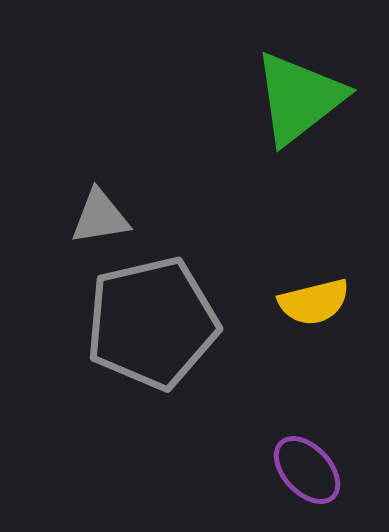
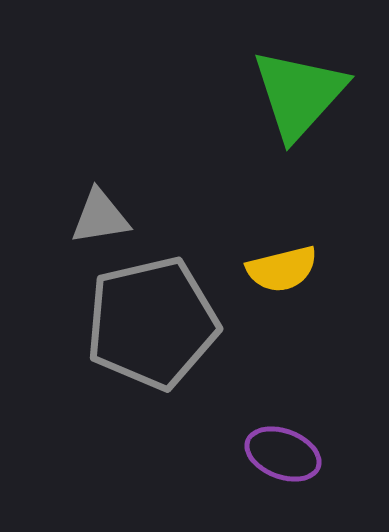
green triangle: moved 4 px up; rotated 10 degrees counterclockwise
yellow semicircle: moved 32 px left, 33 px up
purple ellipse: moved 24 px left, 16 px up; rotated 26 degrees counterclockwise
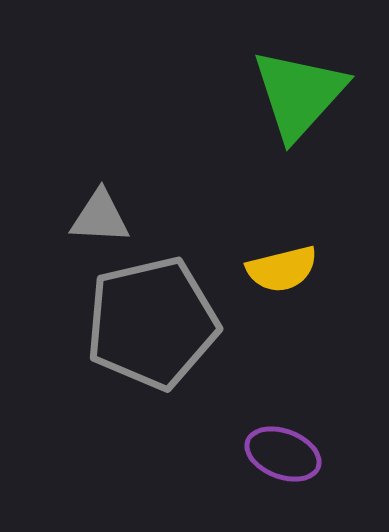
gray triangle: rotated 12 degrees clockwise
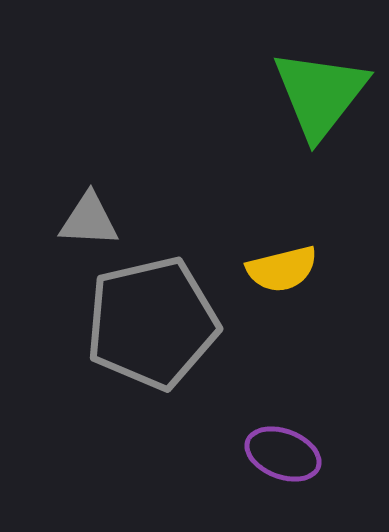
green triangle: moved 21 px right; rotated 4 degrees counterclockwise
gray triangle: moved 11 px left, 3 px down
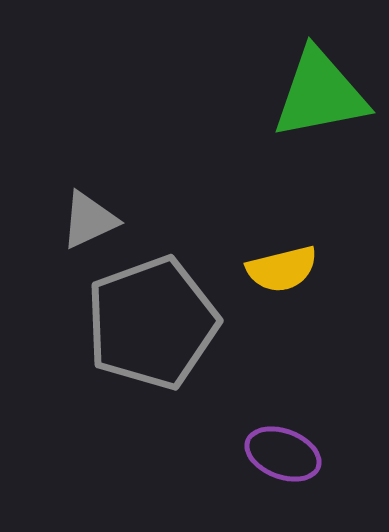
green triangle: rotated 41 degrees clockwise
gray triangle: rotated 28 degrees counterclockwise
gray pentagon: rotated 7 degrees counterclockwise
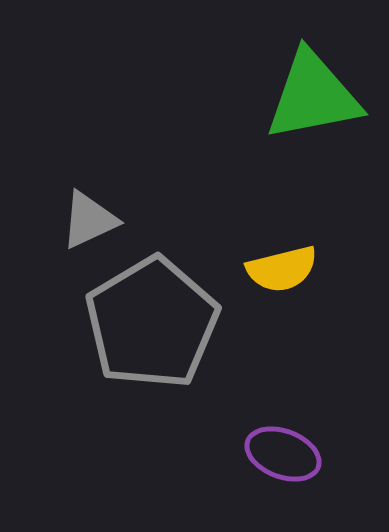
green triangle: moved 7 px left, 2 px down
gray pentagon: rotated 11 degrees counterclockwise
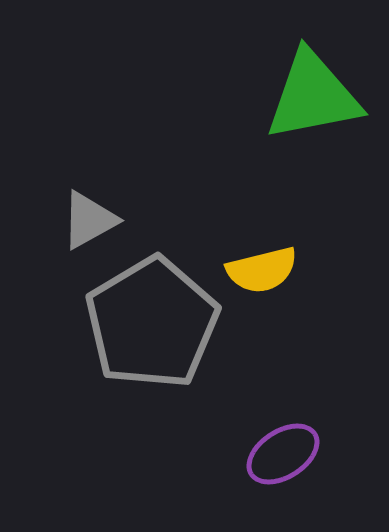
gray triangle: rotated 4 degrees counterclockwise
yellow semicircle: moved 20 px left, 1 px down
purple ellipse: rotated 54 degrees counterclockwise
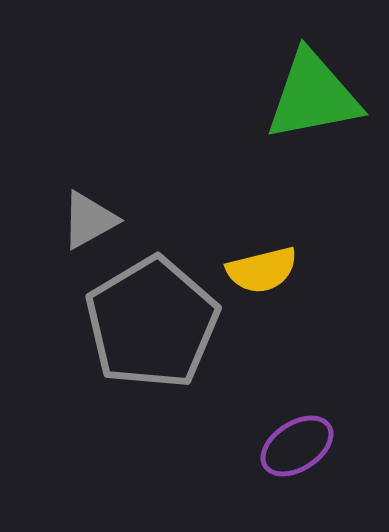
purple ellipse: moved 14 px right, 8 px up
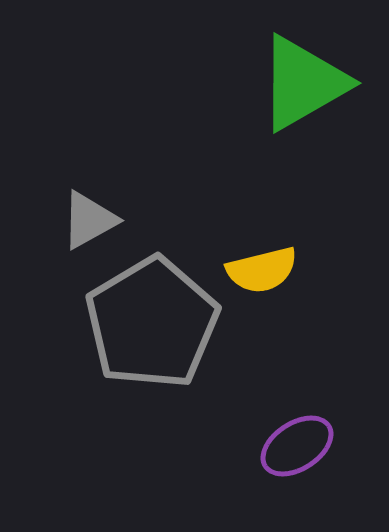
green triangle: moved 10 px left, 13 px up; rotated 19 degrees counterclockwise
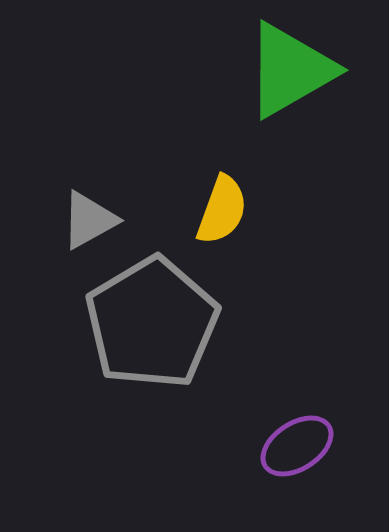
green triangle: moved 13 px left, 13 px up
yellow semicircle: moved 40 px left, 60 px up; rotated 56 degrees counterclockwise
